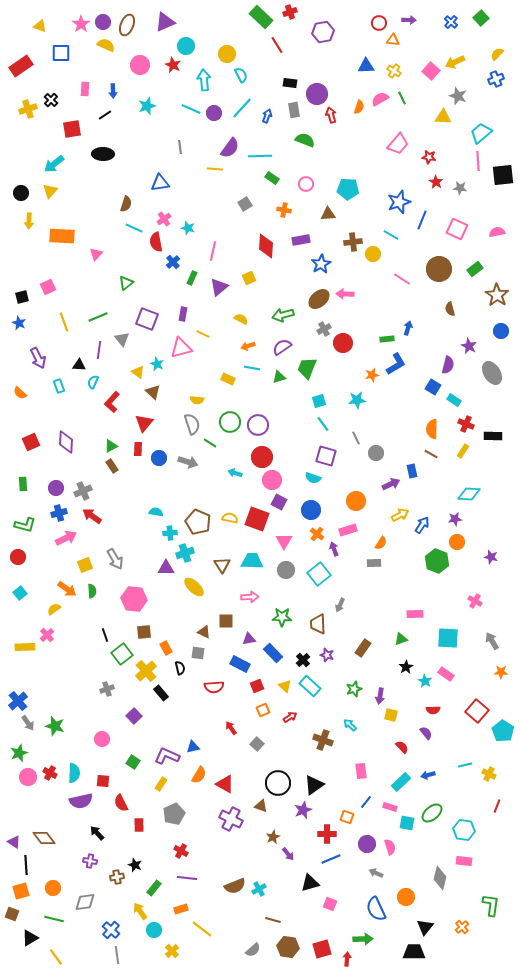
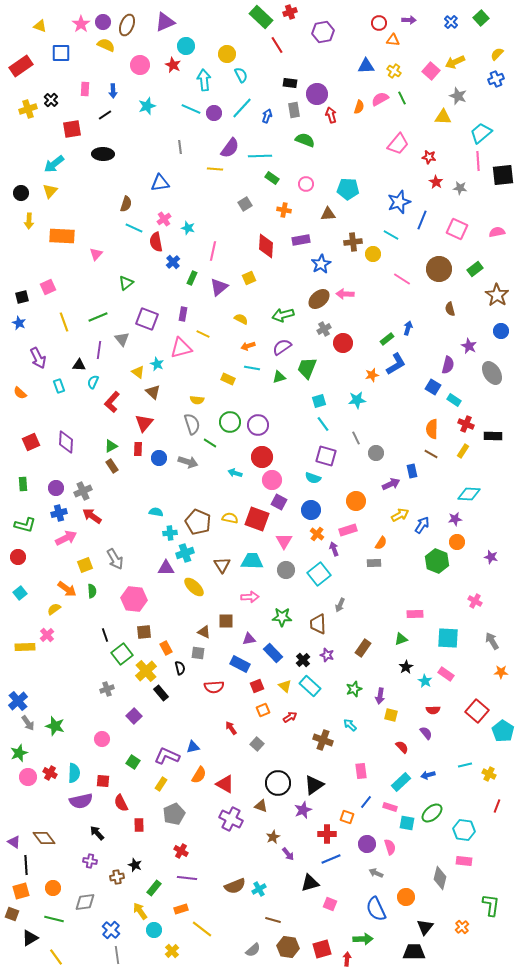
green rectangle at (387, 339): rotated 32 degrees counterclockwise
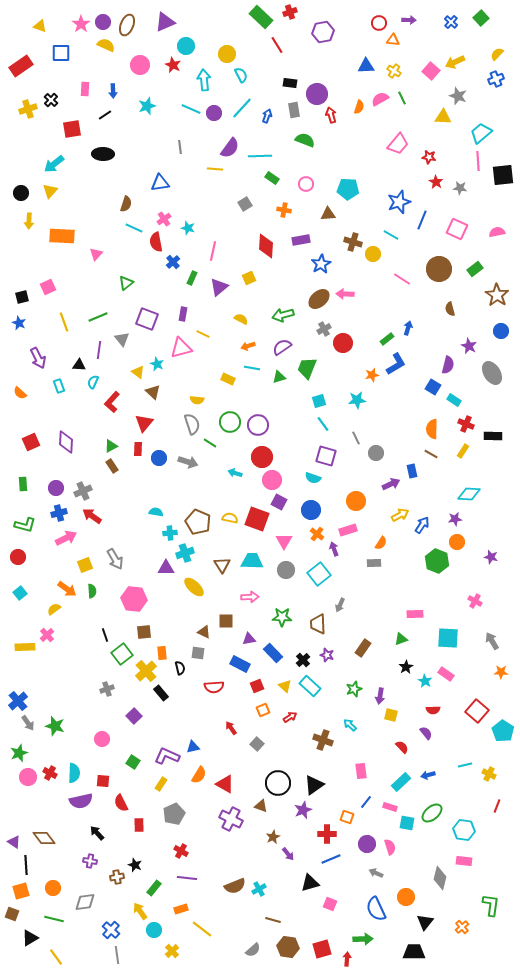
brown cross at (353, 242): rotated 24 degrees clockwise
orange rectangle at (166, 648): moved 4 px left, 5 px down; rotated 24 degrees clockwise
black triangle at (425, 927): moved 5 px up
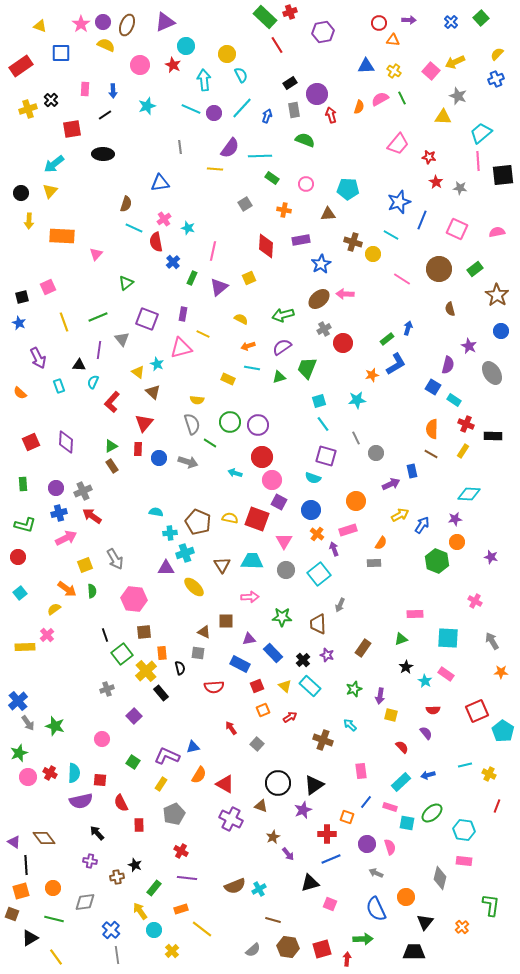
green rectangle at (261, 17): moved 4 px right
black rectangle at (290, 83): rotated 40 degrees counterclockwise
red square at (477, 711): rotated 25 degrees clockwise
red square at (103, 781): moved 3 px left, 1 px up
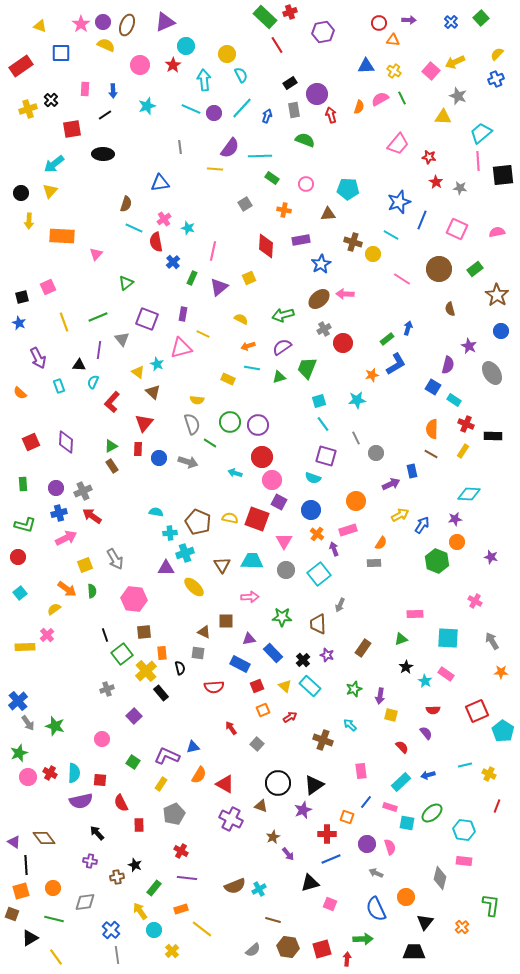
red star at (173, 65): rotated 14 degrees clockwise
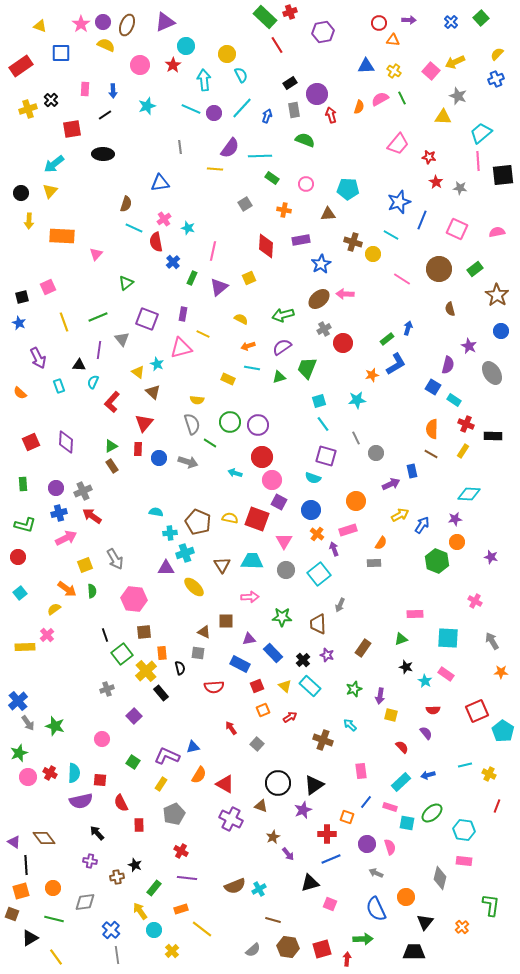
black star at (406, 667): rotated 24 degrees counterclockwise
